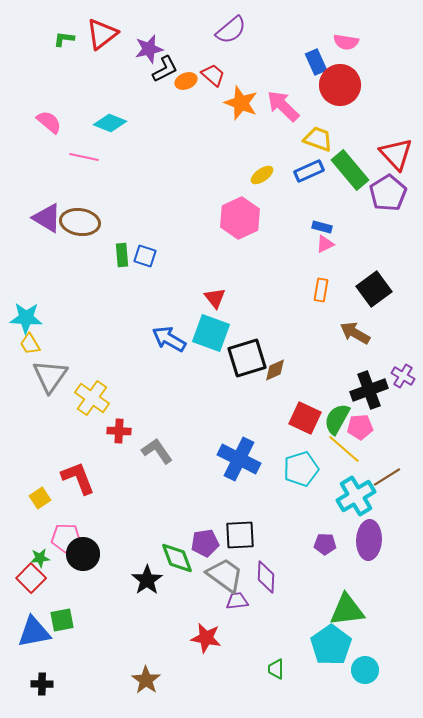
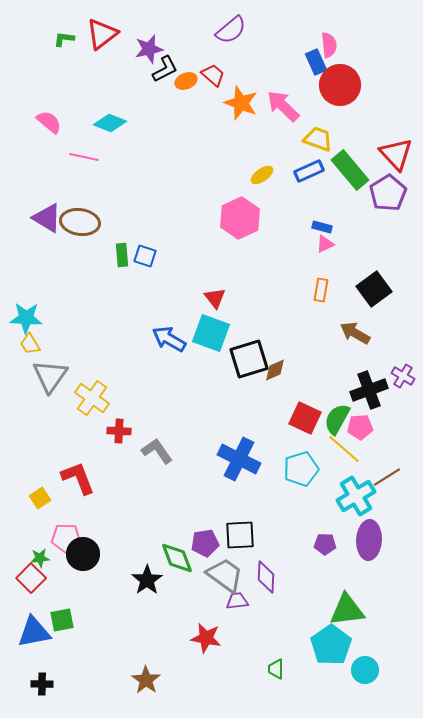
pink semicircle at (346, 42): moved 17 px left, 3 px down; rotated 105 degrees counterclockwise
black square at (247, 358): moved 2 px right, 1 px down
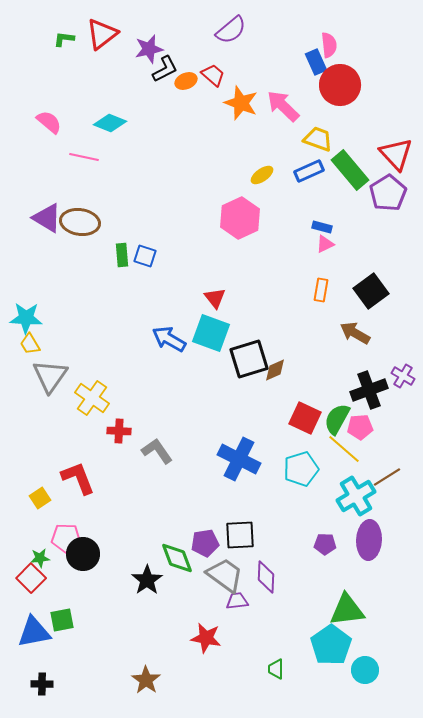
black square at (374, 289): moved 3 px left, 2 px down
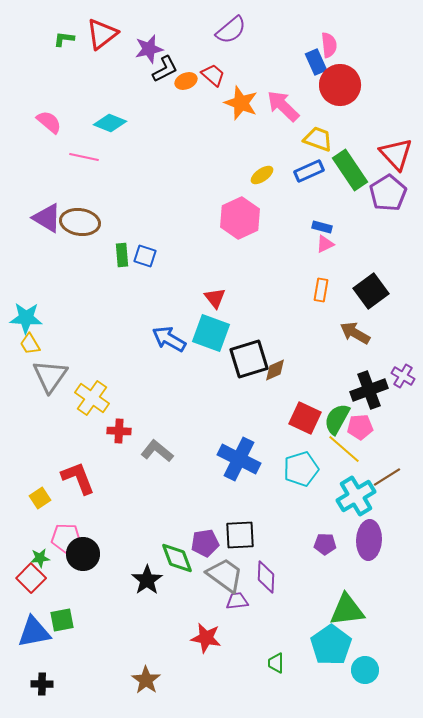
green rectangle at (350, 170): rotated 6 degrees clockwise
gray L-shape at (157, 451): rotated 16 degrees counterclockwise
green trapezoid at (276, 669): moved 6 px up
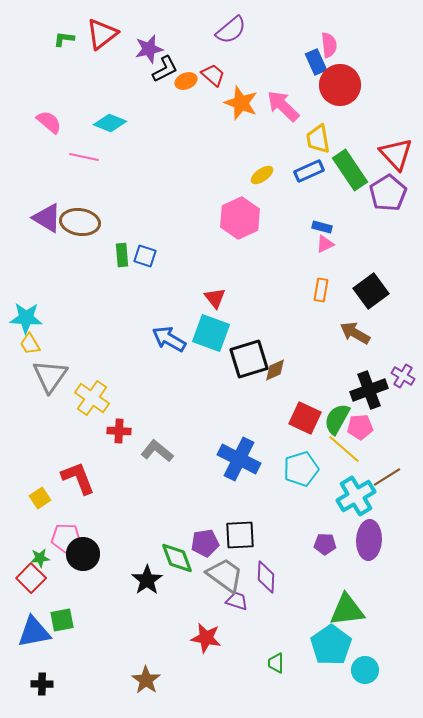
yellow trapezoid at (318, 139): rotated 120 degrees counterclockwise
purple trapezoid at (237, 601): rotated 25 degrees clockwise
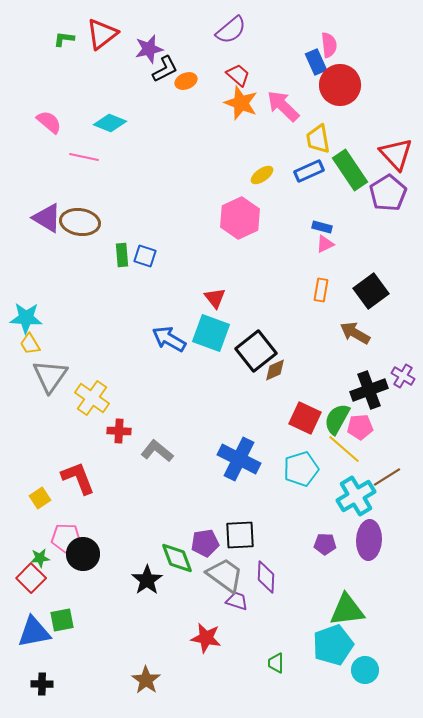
red trapezoid at (213, 75): moved 25 px right
black square at (249, 359): moved 7 px right, 8 px up; rotated 21 degrees counterclockwise
cyan pentagon at (331, 645): moved 2 px right; rotated 15 degrees clockwise
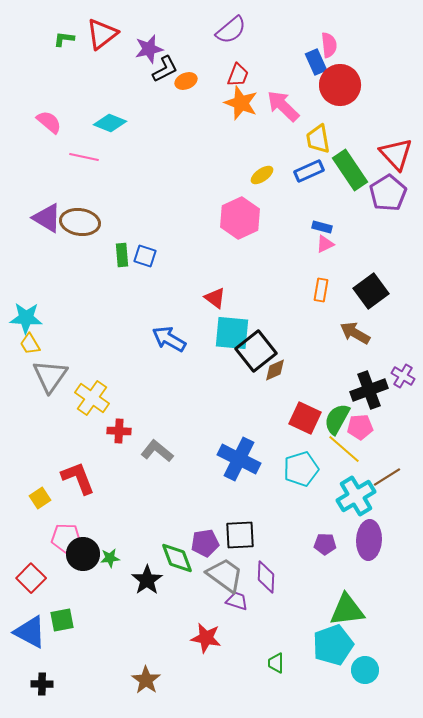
red trapezoid at (238, 75): rotated 70 degrees clockwise
red triangle at (215, 298): rotated 15 degrees counterclockwise
cyan square at (211, 333): moved 21 px right; rotated 15 degrees counterclockwise
green star at (40, 558): moved 70 px right
blue triangle at (34, 632): moved 4 px left; rotated 39 degrees clockwise
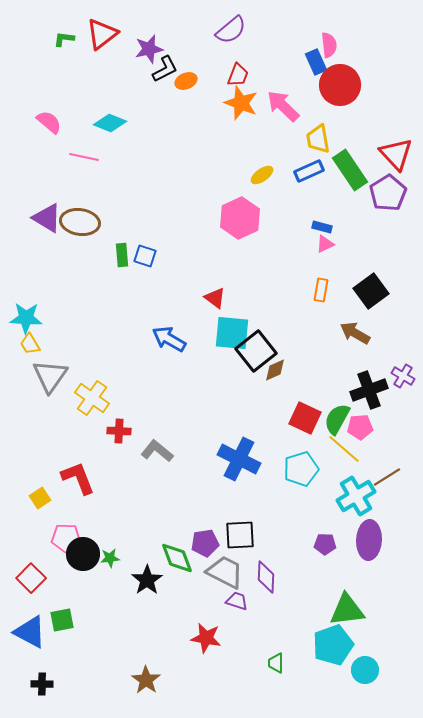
gray trapezoid at (225, 575): moved 3 px up; rotated 9 degrees counterclockwise
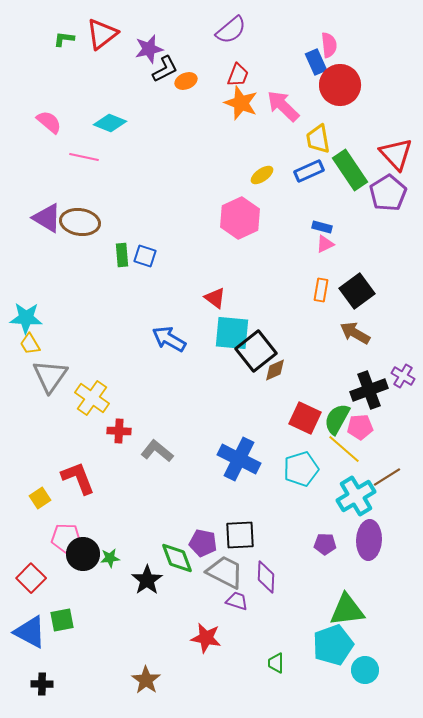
black square at (371, 291): moved 14 px left
purple pentagon at (205, 543): moved 2 px left; rotated 20 degrees clockwise
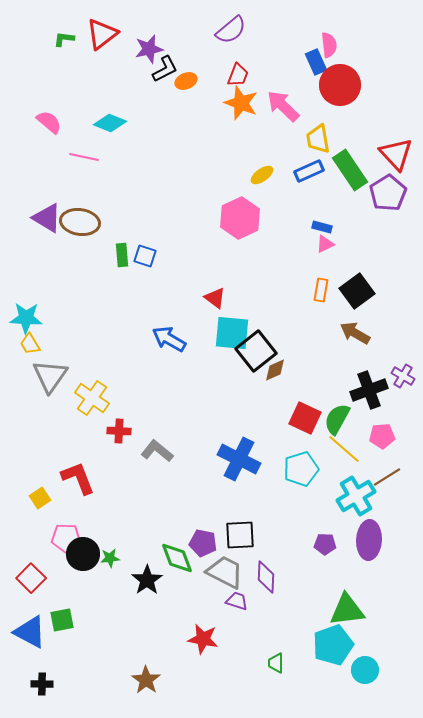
pink pentagon at (360, 427): moved 22 px right, 9 px down
red star at (206, 638): moved 3 px left, 1 px down
